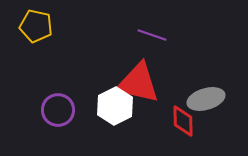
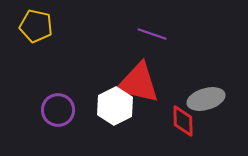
purple line: moved 1 px up
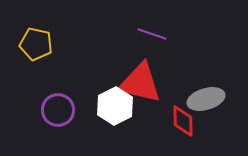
yellow pentagon: moved 18 px down
red triangle: moved 2 px right
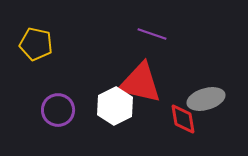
red diamond: moved 2 px up; rotated 8 degrees counterclockwise
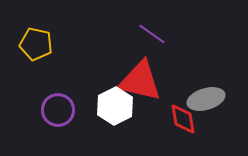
purple line: rotated 16 degrees clockwise
red triangle: moved 2 px up
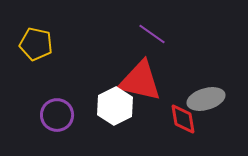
purple circle: moved 1 px left, 5 px down
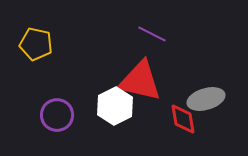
purple line: rotated 8 degrees counterclockwise
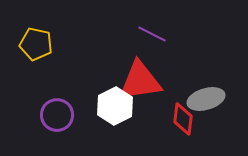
red triangle: rotated 21 degrees counterclockwise
red diamond: rotated 16 degrees clockwise
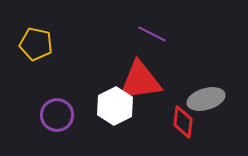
red diamond: moved 3 px down
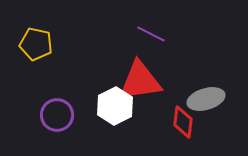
purple line: moved 1 px left
